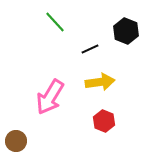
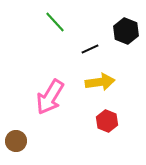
red hexagon: moved 3 px right
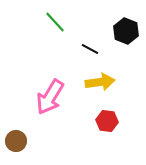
black line: rotated 54 degrees clockwise
red hexagon: rotated 15 degrees counterclockwise
